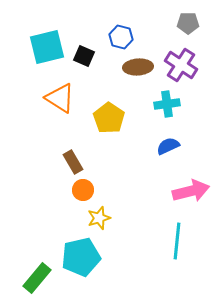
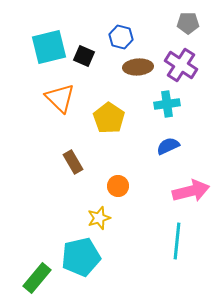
cyan square: moved 2 px right
orange triangle: rotated 12 degrees clockwise
orange circle: moved 35 px right, 4 px up
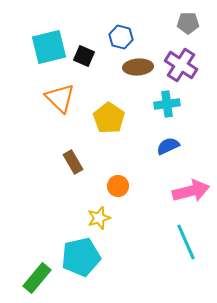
cyan line: moved 9 px right, 1 px down; rotated 30 degrees counterclockwise
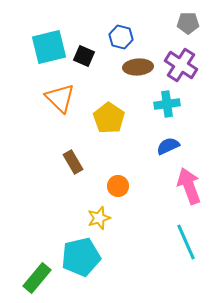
pink arrow: moved 2 px left, 5 px up; rotated 96 degrees counterclockwise
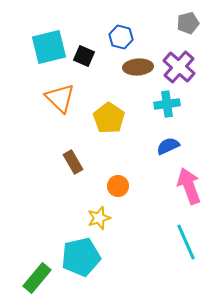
gray pentagon: rotated 15 degrees counterclockwise
purple cross: moved 2 px left, 2 px down; rotated 8 degrees clockwise
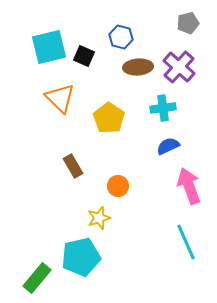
cyan cross: moved 4 px left, 4 px down
brown rectangle: moved 4 px down
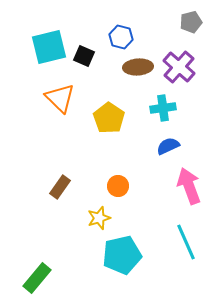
gray pentagon: moved 3 px right, 1 px up
brown rectangle: moved 13 px left, 21 px down; rotated 65 degrees clockwise
cyan pentagon: moved 41 px right, 2 px up
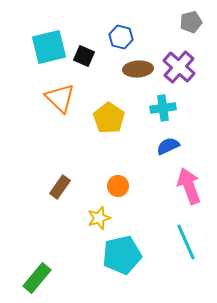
brown ellipse: moved 2 px down
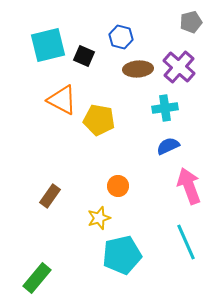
cyan square: moved 1 px left, 2 px up
orange triangle: moved 2 px right, 2 px down; rotated 16 degrees counterclockwise
cyan cross: moved 2 px right
yellow pentagon: moved 10 px left, 2 px down; rotated 24 degrees counterclockwise
brown rectangle: moved 10 px left, 9 px down
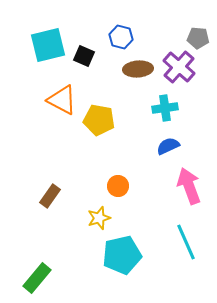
gray pentagon: moved 7 px right, 16 px down; rotated 20 degrees clockwise
